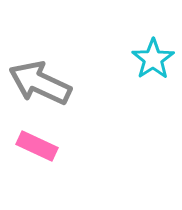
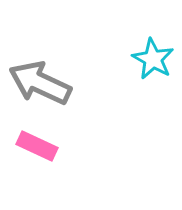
cyan star: rotated 9 degrees counterclockwise
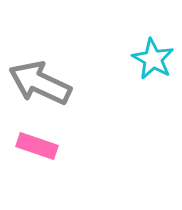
pink rectangle: rotated 6 degrees counterclockwise
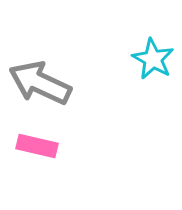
pink rectangle: rotated 6 degrees counterclockwise
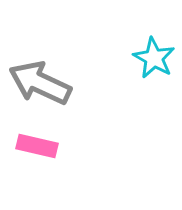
cyan star: moved 1 px right, 1 px up
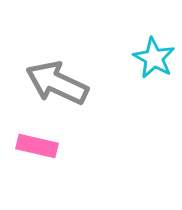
gray arrow: moved 17 px right
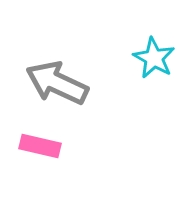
pink rectangle: moved 3 px right
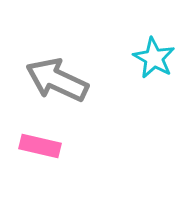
gray arrow: moved 3 px up
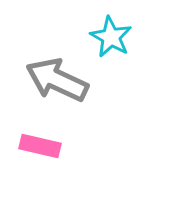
cyan star: moved 43 px left, 21 px up
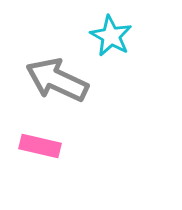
cyan star: moved 1 px up
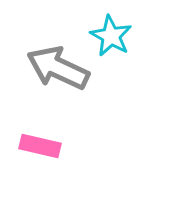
gray arrow: moved 1 px right, 12 px up
